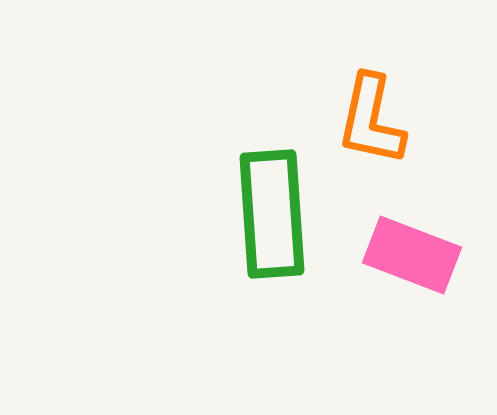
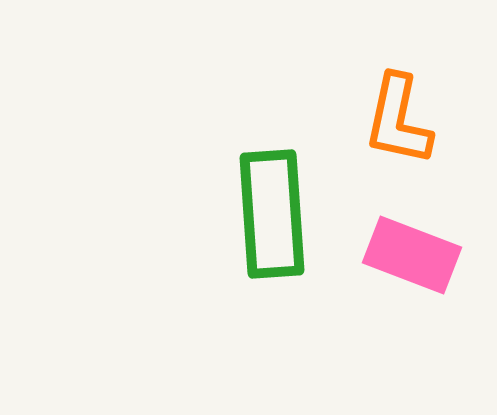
orange L-shape: moved 27 px right
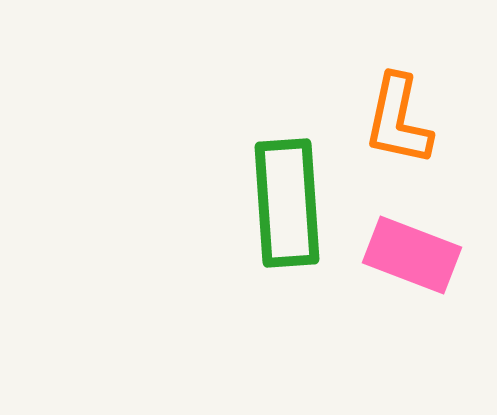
green rectangle: moved 15 px right, 11 px up
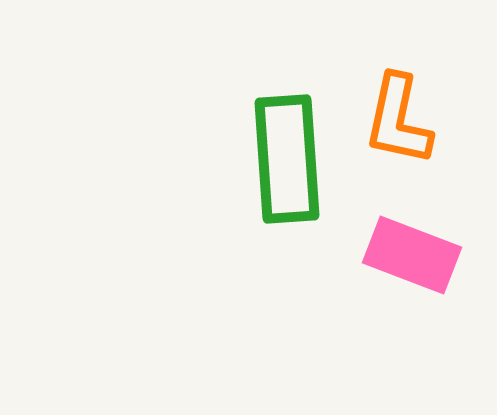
green rectangle: moved 44 px up
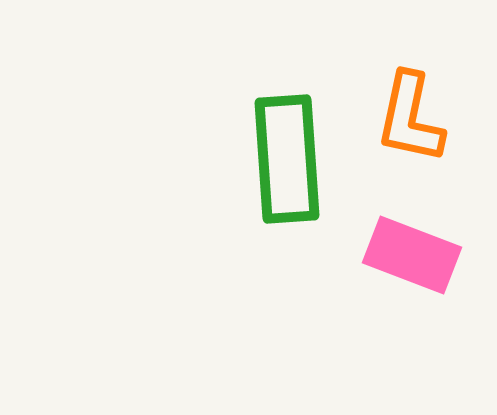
orange L-shape: moved 12 px right, 2 px up
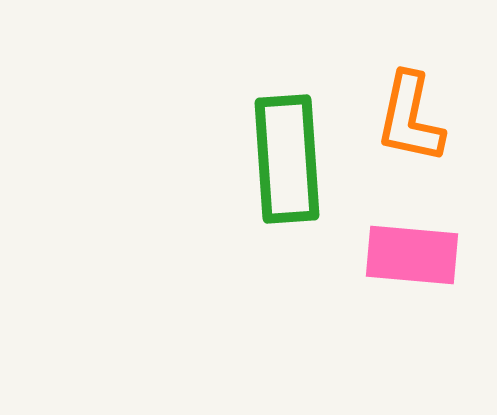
pink rectangle: rotated 16 degrees counterclockwise
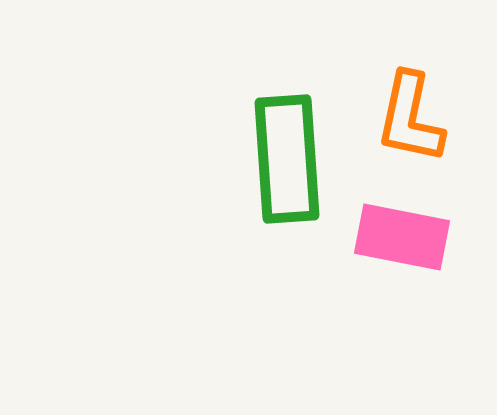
pink rectangle: moved 10 px left, 18 px up; rotated 6 degrees clockwise
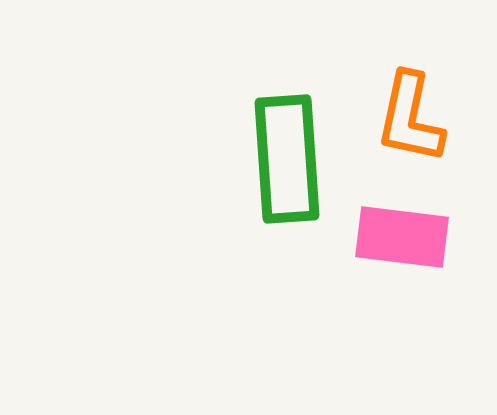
pink rectangle: rotated 4 degrees counterclockwise
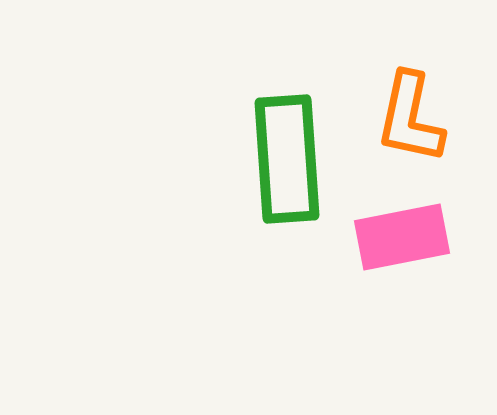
pink rectangle: rotated 18 degrees counterclockwise
